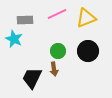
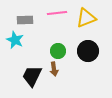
pink line: moved 1 px up; rotated 18 degrees clockwise
cyan star: moved 1 px right, 1 px down
black trapezoid: moved 2 px up
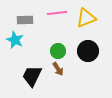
brown arrow: moved 4 px right; rotated 24 degrees counterclockwise
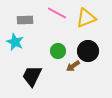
pink line: rotated 36 degrees clockwise
cyan star: moved 2 px down
brown arrow: moved 15 px right, 3 px up; rotated 88 degrees clockwise
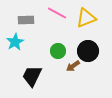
gray rectangle: moved 1 px right
cyan star: rotated 18 degrees clockwise
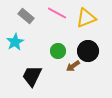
gray rectangle: moved 4 px up; rotated 42 degrees clockwise
